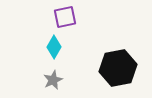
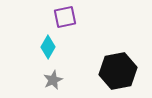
cyan diamond: moved 6 px left
black hexagon: moved 3 px down
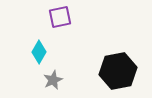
purple square: moved 5 px left
cyan diamond: moved 9 px left, 5 px down
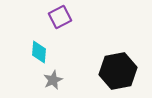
purple square: rotated 15 degrees counterclockwise
cyan diamond: rotated 25 degrees counterclockwise
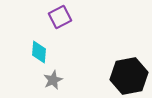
black hexagon: moved 11 px right, 5 px down
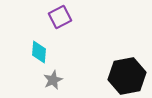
black hexagon: moved 2 px left
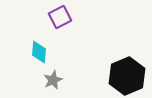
black hexagon: rotated 12 degrees counterclockwise
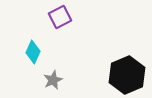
cyan diamond: moved 6 px left; rotated 20 degrees clockwise
black hexagon: moved 1 px up
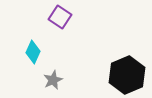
purple square: rotated 30 degrees counterclockwise
